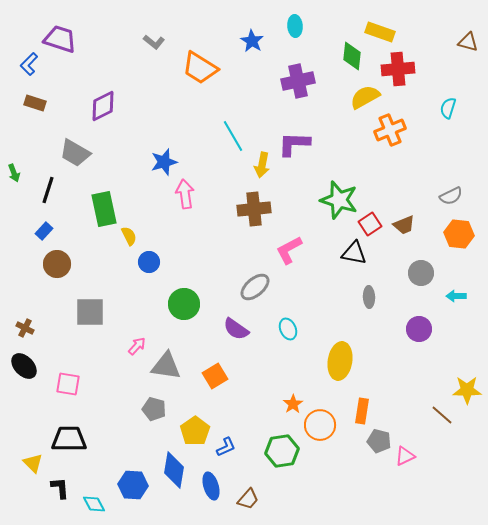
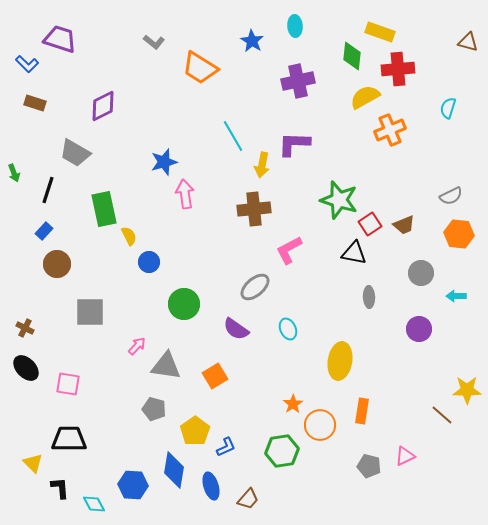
blue L-shape at (29, 64): moved 2 px left; rotated 90 degrees counterclockwise
black ellipse at (24, 366): moved 2 px right, 2 px down
gray pentagon at (379, 441): moved 10 px left, 25 px down
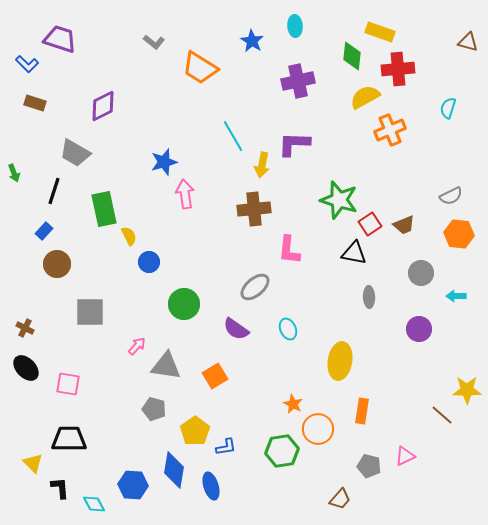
black line at (48, 190): moved 6 px right, 1 px down
pink L-shape at (289, 250): rotated 56 degrees counterclockwise
orange star at (293, 404): rotated 12 degrees counterclockwise
orange circle at (320, 425): moved 2 px left, 4 px down
blue L-shape at (226, 447): rotated 15 degrees clockwise
brown trapezoid at (248, 499): moved 92 px right
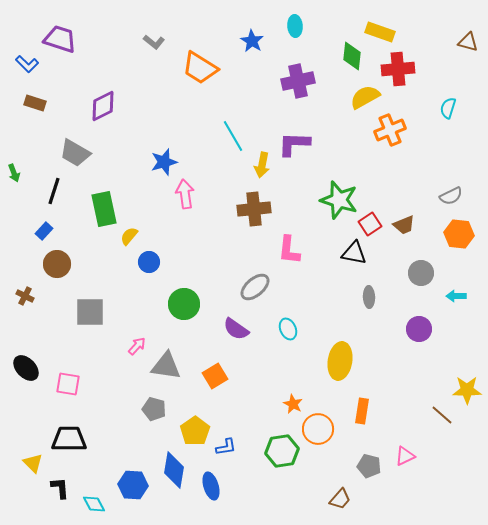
yellow semicircle at (129, 236): rotated 114 degrees counterclockwise
brown cross at (25, 328): moved 32 px up
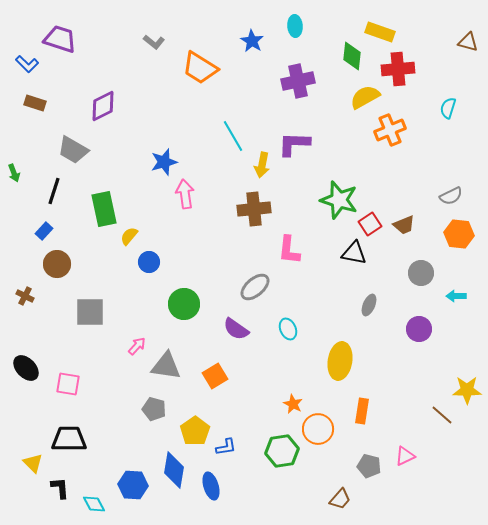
gray trapezoid at (75, 153): moved 2 px left, 3 px up
gray ellipse at (369, 297): moved 8 px down; rotated 25 degrees clockwise
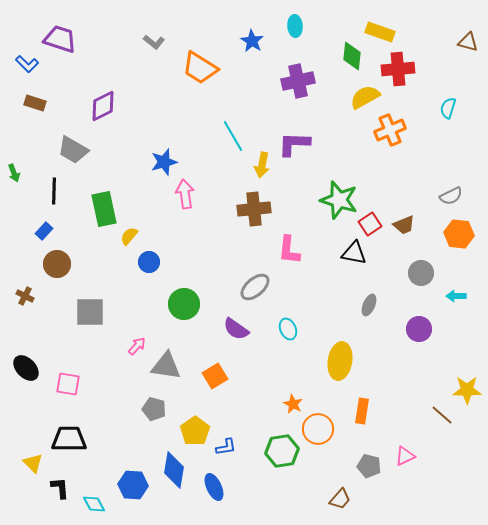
black line at (54, 191): rotated 16 degrees counterclockwise
blue ellipse at (211, 486): moved 3 px right, 1 px down; rotated 8 degrees counterclockwise
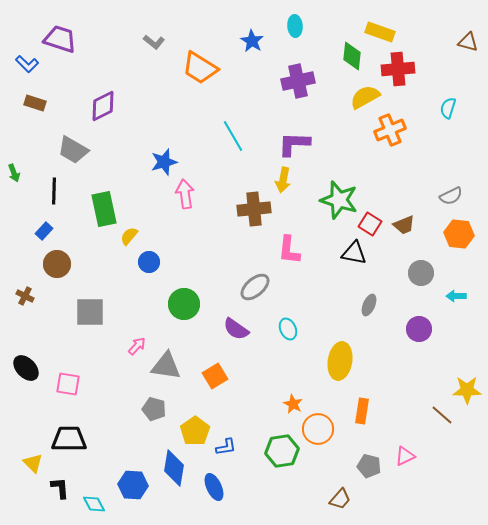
yellow arrow at (262, 165): moved 21 px right, 15 px down
red square at (370, 224): rotated 25 degrees counterclockwise
blue diamond at (174, 470): moved 2 px up
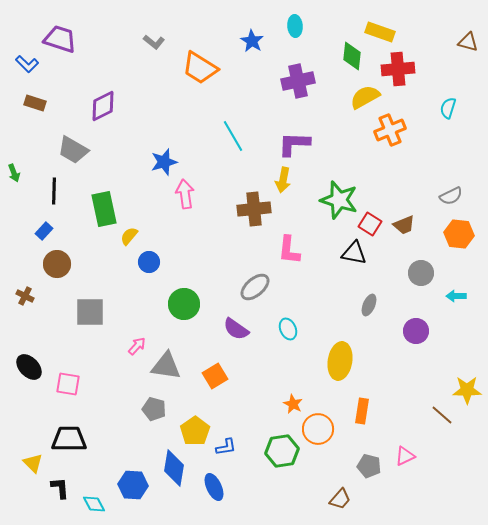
purple circle at (419, 329): moved 3 px left, 2 px down
black ellipse at (26, 368): moved 3 px right, 1 px up
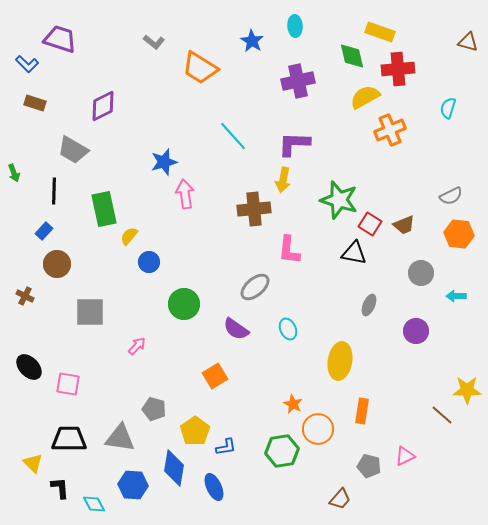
green diamond at (352, 56): rotated 20 degrees counterclockwise
cyan line at (233, 136): rotated 12 degrees counterclockwise
gray triangle at (166, 366): moved 46 px left, 72 px down
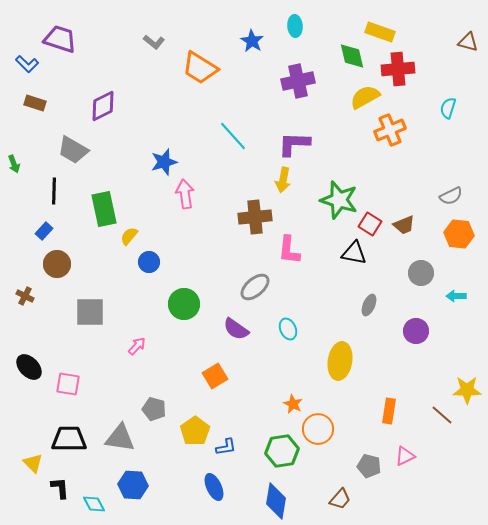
green arrow at (14, 173): moved 9 px up
brown cross at (254, 209): moved 1 px right, 8 px down
orange rectangle at (362, 411): moved 27 px right
blue diamond at (174, 468): moved 102 px right, 33 px down
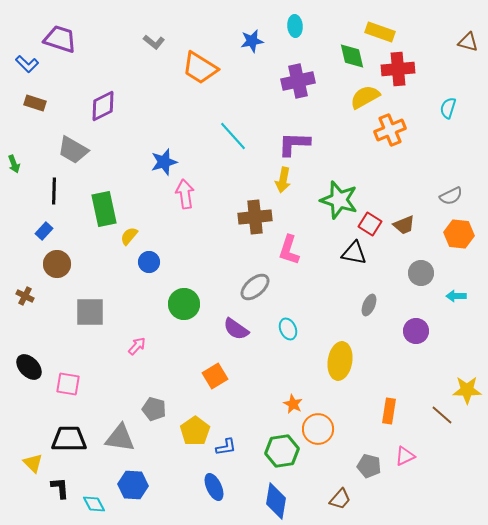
blue star at (252, 41): rotated 30 degrees clockwise
pink L-shape at (289, 250): rotated 12 degrees clockwise
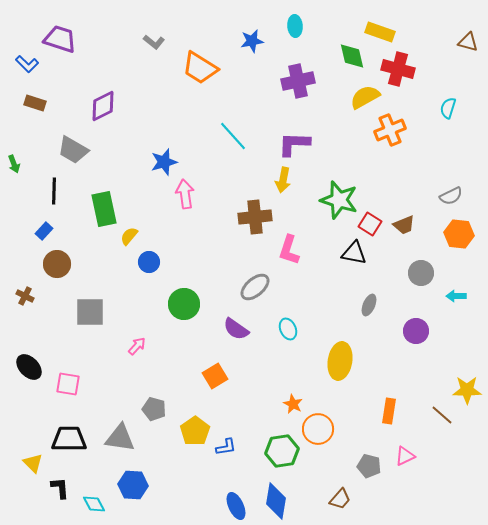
red cross at (398, 69): rotated 20 degrees clockwise
blue ellipse at (214, 487): moved 22 px right, 19 px down
